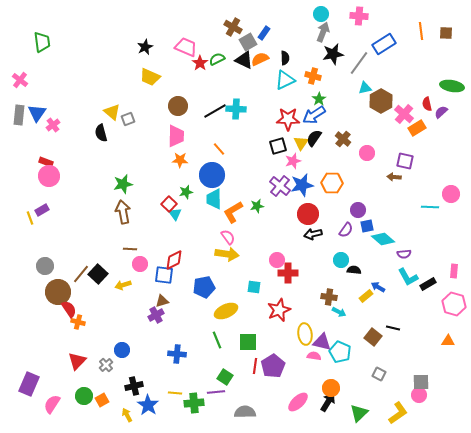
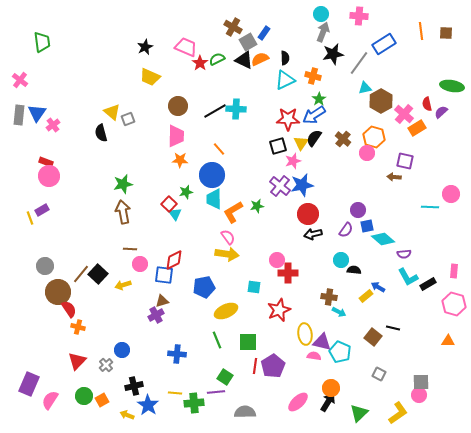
orange hexagon at (332, 183): moved 42 px right, 46 px up; rotated 15 degrees clockwise
orange cross at (78, 322): moved 5 px down
pink semicircle at (52, 404): moved 2 px left, 4 px up
yellow arrow at (127, 415): rotated 40 degrees counterclockwise
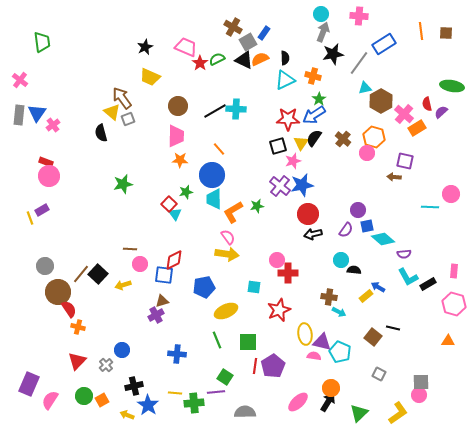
brown arrow at (123, 212): moved 1 px left, 114 px up; rotated 25 degrees counterclockwise
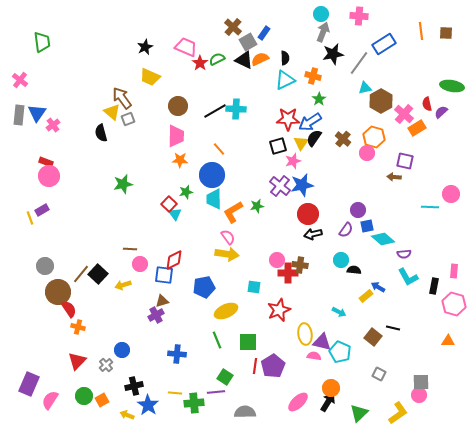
brown cross at (233, 27): rotated 12 degrees clockwise
blue arrow at (314, 115): moved 4 px left, 7 px down
black rectangle at (428, 284): moved 6 px right, 2 px down; rotated 49 degrees counterclockwise
brown cross at (329, 297): moved 29 px left, 32 px up
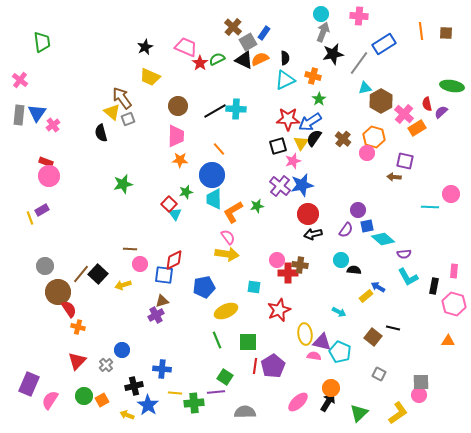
blue cross at (177, 354): moved 15 px left, 15 px down
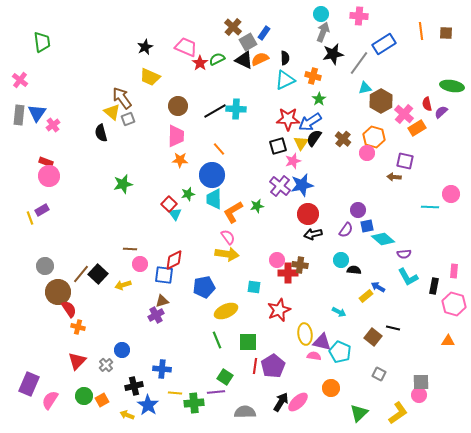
green star at (186, 192): moved 2 px right, 2 px down
black arrow at (328, 402): moved 47 px left
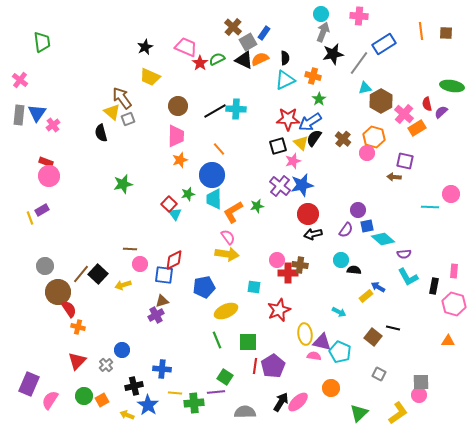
yellow triangle at (301, 143): rotated 21 degrees counterclockwise
orange star at (180, 160): rotated 21 degrees counterclockwise
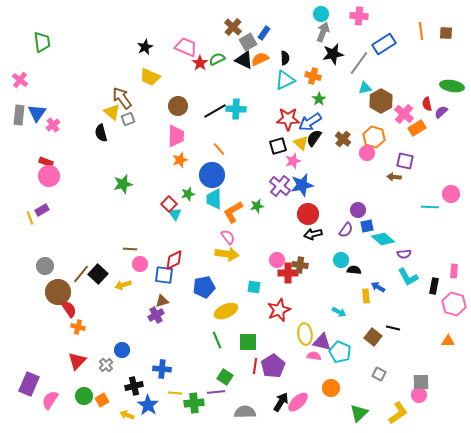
yellow rectangle at (366, 296): rotated 56 degrees counterclockwise
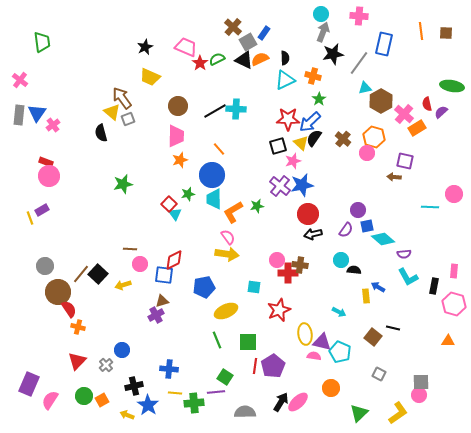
blue rectangle at (384, 44): rotated 45 degrees counterclockwise
blue arrow at (310, 122): rotated 10 degrees counterclockwise
pink circle at (451, 194): moved 3 px right
blue cross at (162, 369): moved 7 px right
